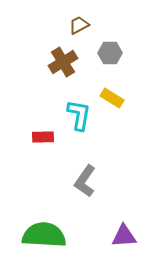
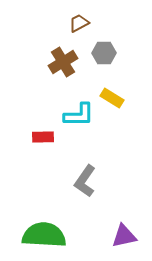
brown trapezoid: moved 2 px up
gray hexagon: moved 6 px left
cyan L-shape: rotated 80 degrees clockwise
purple triangle: rotated 8 degrees counterclockwise
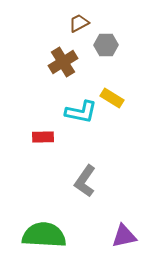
gray hexagon: moved 2 px right, 8 px up
cyan L-shape: moved 2 px right, 3 px up; rotated 12 degrees clockwise
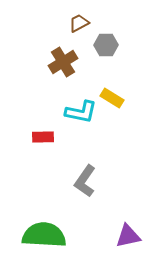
purple triangle: moved 4 px right
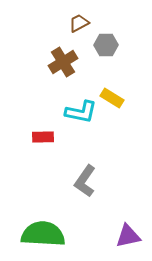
green semicircle: moved 1 px left, 1 px up
